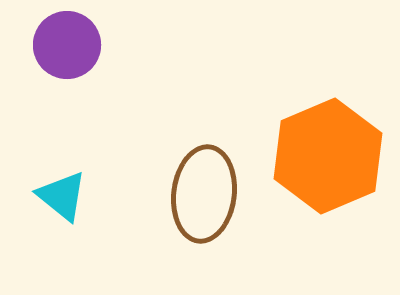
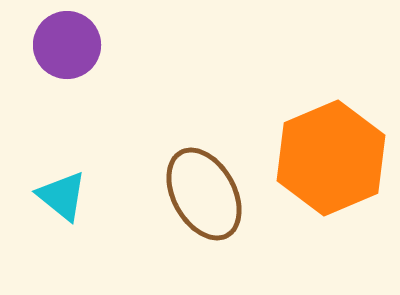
orange hexagon: moved 3 px right, 2 px down
brown ellipse: rotated 36 degrees counterclockwise
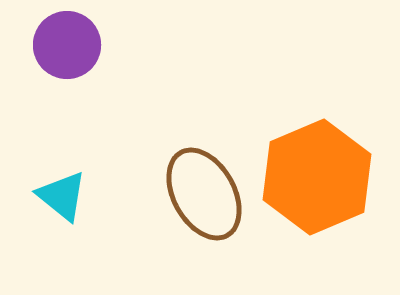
orange hexagon: moved 14 px left, 19 px down
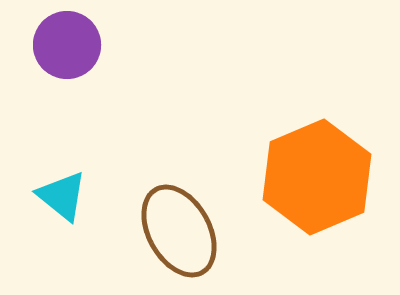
brown ellipse: moved 25 px left, 37 px down
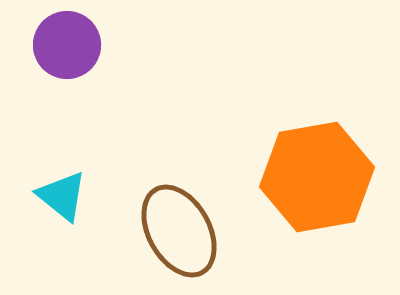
orange hexagon: rotated 13 degrees clockwise
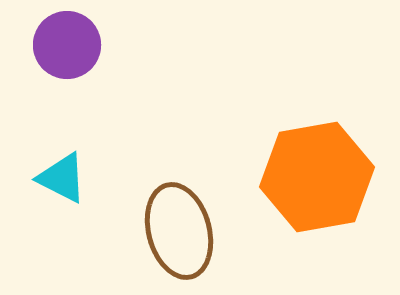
cyan triangle: moved 18 px up; rotated 12 degrees counterclockwise
brown ellipse: rotated 14 degrees clockwise
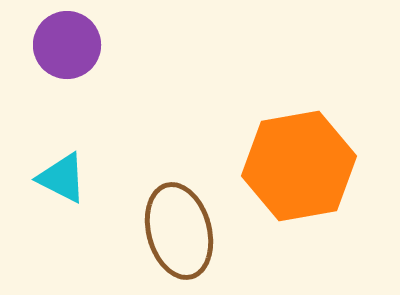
orange hexagon: moved 18 px left, 11 px up
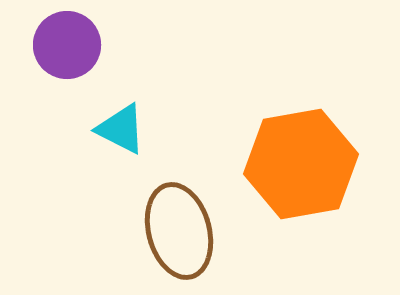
orange hexagon: moved 2 px right, 2 px up
cyan triangle: moved 59 px right, 49 px up
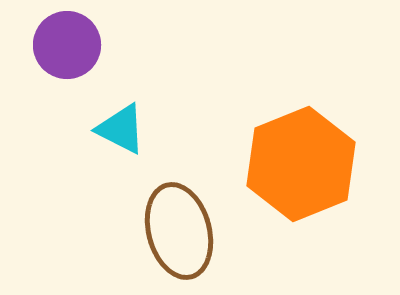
orange hexagon: rotated 12 degrees counterclockwise
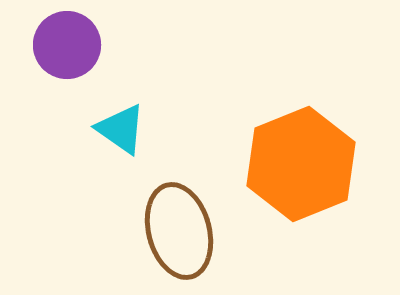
cyan triangle: rotated 8 degrees clockwise
